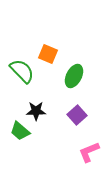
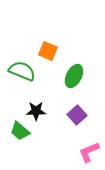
orange square: moved 3 px up
green semicircle: rotated 24 degrees counterclockwise
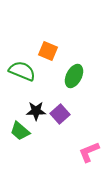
purple square: moved 17 px left, 1 px up
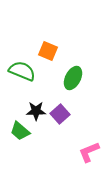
green ellipse: moved 1 px left, 2 px down
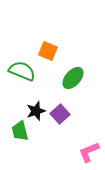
green ellipse: rotated 15 degrees clockwise
black star: rotated 18 degrees counterclockwise
green trapezoid: rotated 35 degrees clockwise
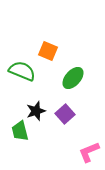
purple square: moved 5 px right
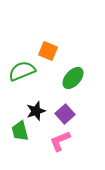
green semicircle: rotated 44 degrees counterclockwise
pink L-shape: moved 29 px left, 11 px up
